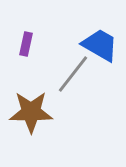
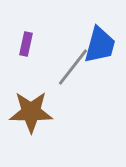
blue trapezoid: rotated 75 degrees clockwise
gray line: moved 7 px up
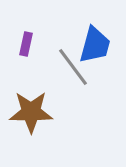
blue trapezoid: moved 5 px left
gray line: rotated 75 degrees counterclockwise
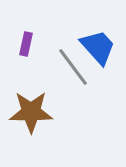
blue trapezoid: moved 3 px right, 2 px down; rotated 57 degrees counterclockwise
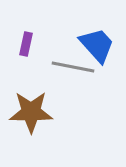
blue trapezoid: moved 1 px left, 2 px up
gray line: rotated 42 degrees counterclockwise
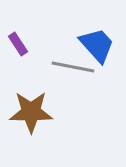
purple rectangle: moved 8 px left; rotated 45 degrees counterclockwise
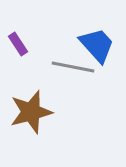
brown star: rotated 15 degrees counterclockwise
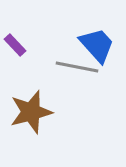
purple rectangle: moved 3 px left, 1 px down; rotated 10 degrees counterclockwise
gray line: moved 4 px right
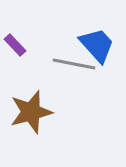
gray line: moved 3 px left, 3 px up
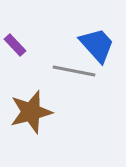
gray line: moved 7 px down
